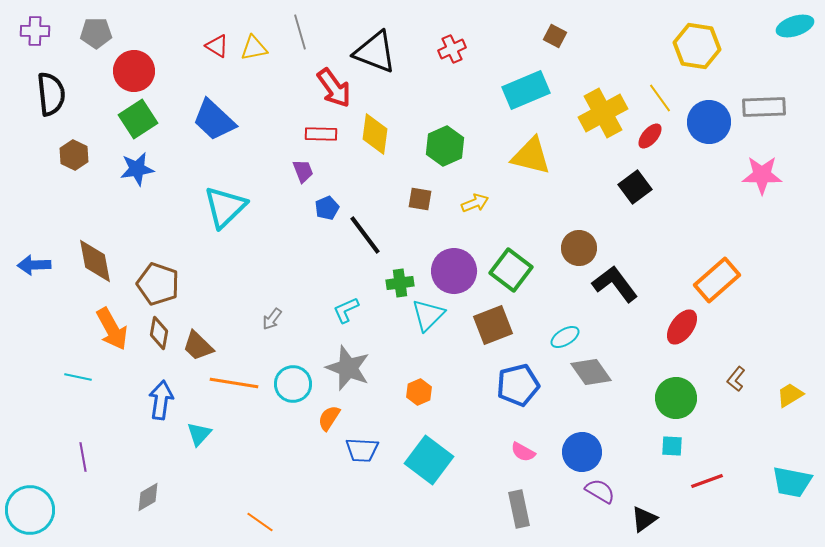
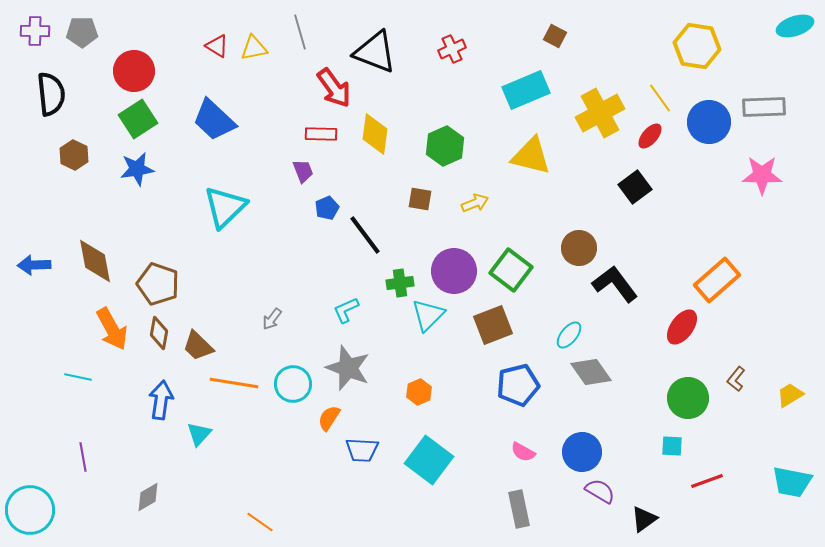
gray pentagon at (96, 33): moved 14 px left, 1 px up
yellow cross at (603, 113): moved 3 px left
cyan ellipse at (565, 337): moved 4 px right, 2 px up; rotated 20 degrees counterclockwise
green circle at (676, 398): moved 12 px right
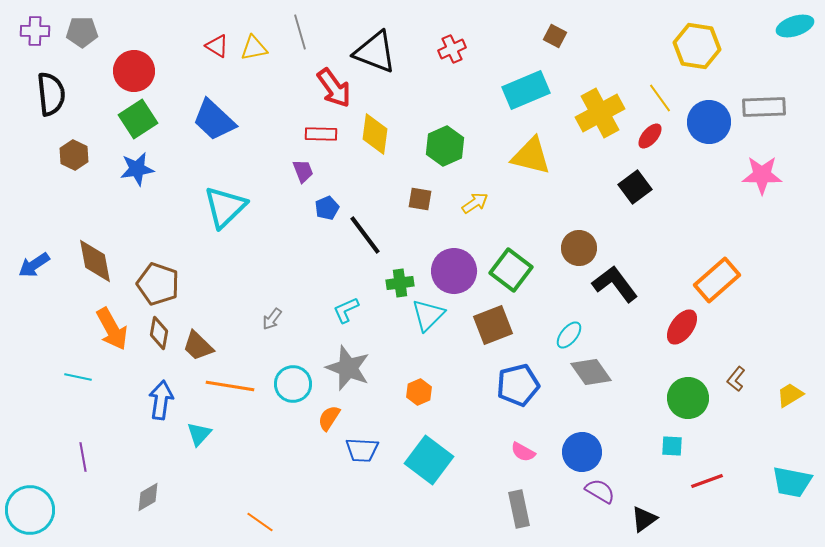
yellow arrow at (475, 203): rotated 12 degrees counterclockwise
blue arrow at (34, 265): rotated 32 degrees counterclockwise
orange line at (234, 383): moved 4 px left, 3 px down
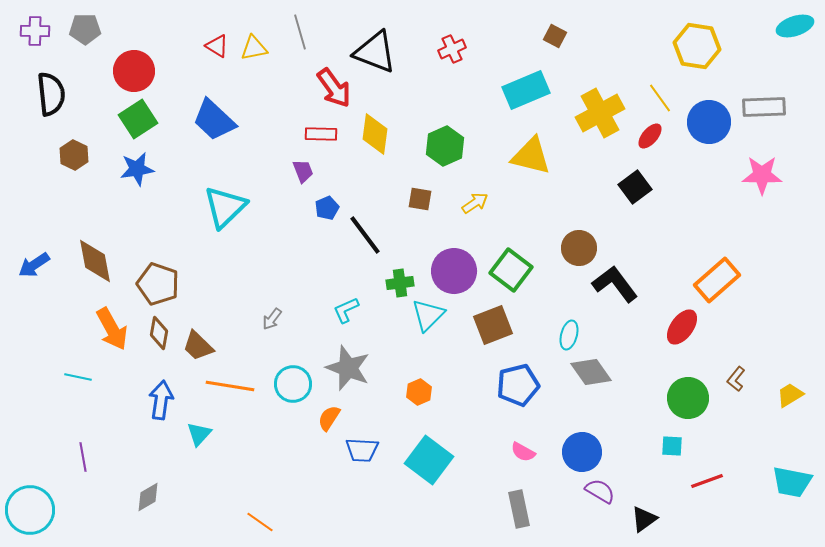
gray pentagon at (82, 32): moved 3 px right, 3 px up
cyan ellipse at (569, 335): rotated 24 degrees counterclockwise
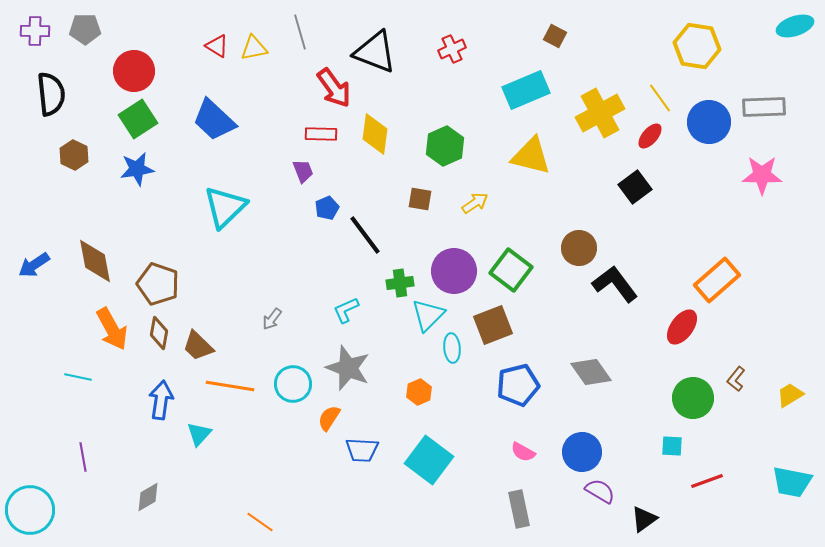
cyan ellipse at (569, 335): moved 117 px left, 13 px down; rotated 20 degrees counterclockwise
green circle at (688, 398): moved 5 px right
